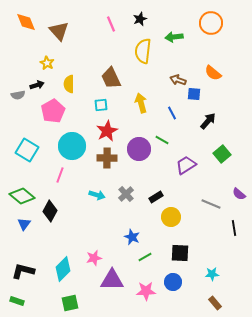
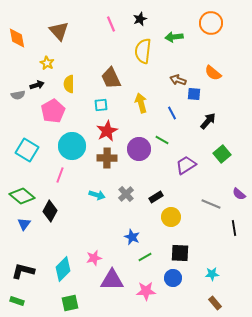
orange diamond at (26, 22): moved 9 px left, 16 px down; rotated 10 degrees clockwise
blue circle at (173, 282): moved 4 px up
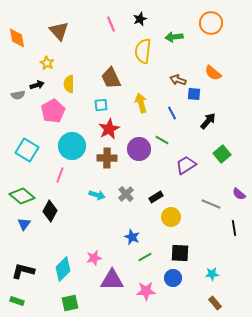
red star at (107, 131): moved 2 px right, 2 px up
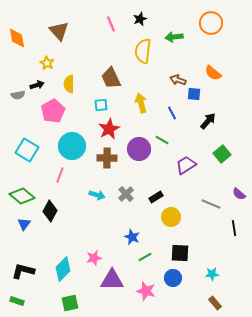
pink star at (146, 291): rotated 18 degrees clockwise
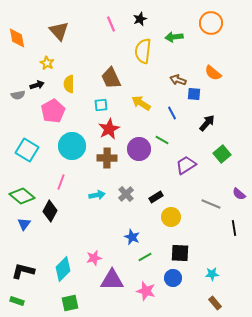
yellow arrow at (141, 103): rotated 42 degrees counterclockwise
black arrow at (208, 121): moved 1 px left, 2 px down
pink line at (60, 175): moved 1 px right, 7 px down
cyan arrow at (97, 195): rotated 28 degrees counterclockwise
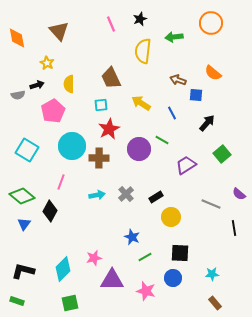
blue square at (194, 94): moved 2 px right, 1 px down
brown cross at (107, 158): moved 8 px left
